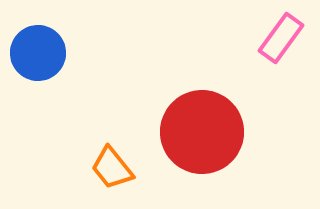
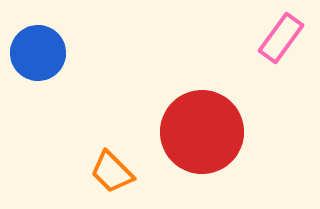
orange trapezoid: moved 4 px down; rotated 6 degrees counterclockwise
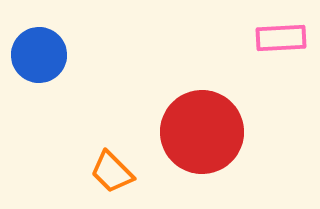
pink rectangle: rotated 51 degrees clockwise
blue circle: moved 1 px right, 2 px down
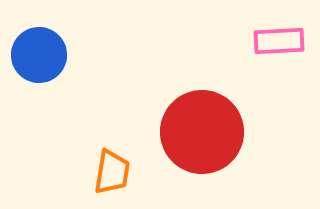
pink rectangle: moved 2 px left, 3 px down
orange trapezoid: rotated 126 degrees counterclockwise
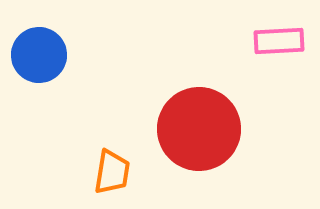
red circle: moved 3 px left, 3 px up
